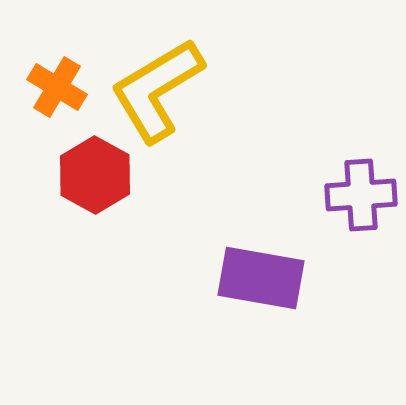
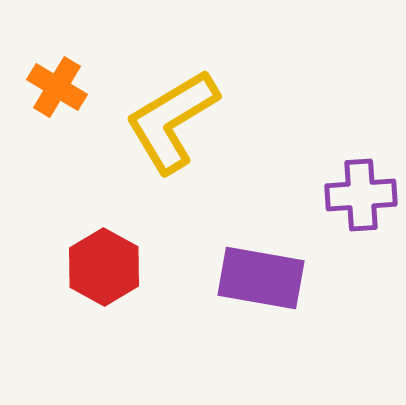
yellow L-shape: moved 15 px right, 31 px down
red hexagon: moved 9 px right, 92 px down
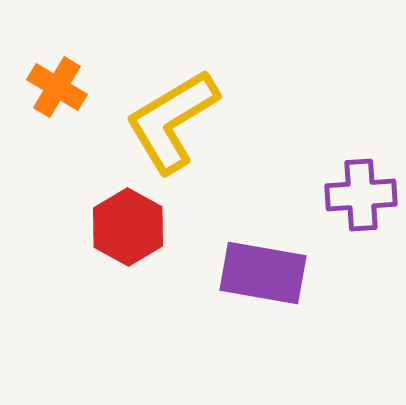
red hexagon: moved 24 px right, 40 px up
purple rectangle: moved 2 px right, 5 px up
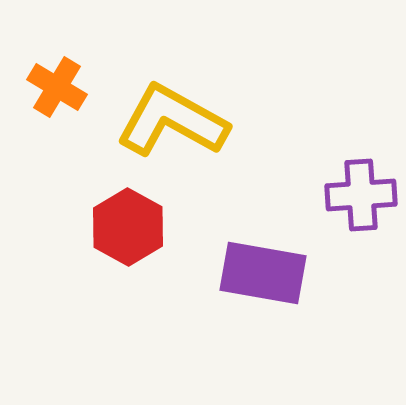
yellow L-shape: rotated 60 degrees clockwise
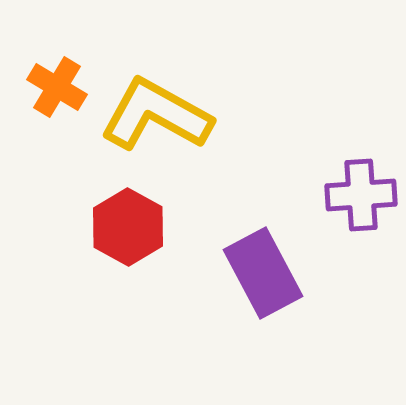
yellow L-shape: moved 16 px left, 6 px up
purple rectangle: rotated 52 degrees clockwise
